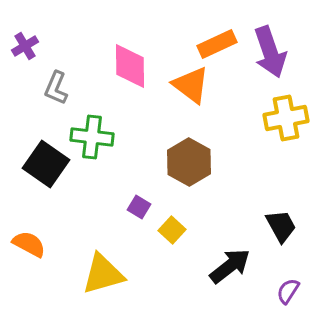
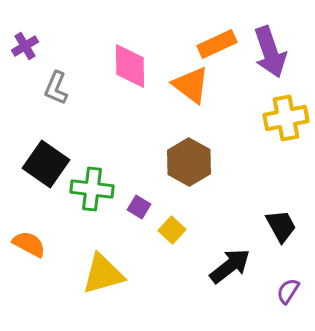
green cross: moved 52 px down
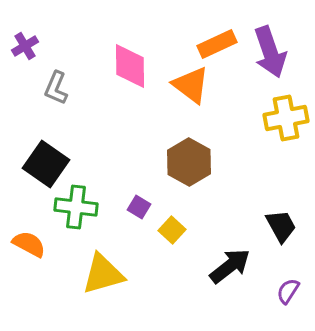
green cross: moved 16 px left, 18 px down
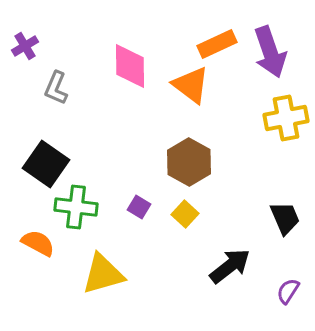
black trapezoid: moved 4 px right, 8 px up; rotated 6 degrees clockwise
yellow square: moved 13 px right, 16 px up
orange semicircle: moved 9 px right, 1 px up
